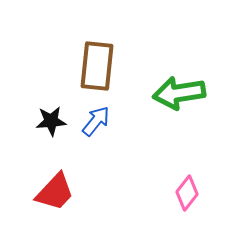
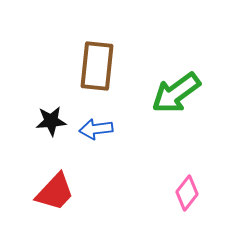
green arrow: moved 3 px left; rotated 27 degrees counterclockwise
blue arrow: moved 8 px down; rotated 136 degrees counterclockwise
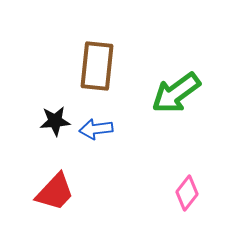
black star: moved 4 px right
